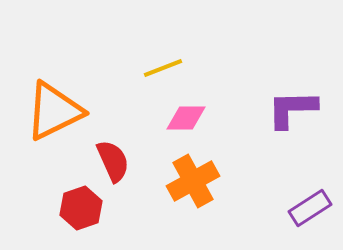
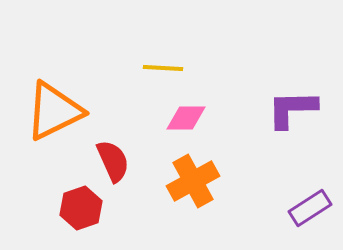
yellow line: rotated 24 degrees clockwise
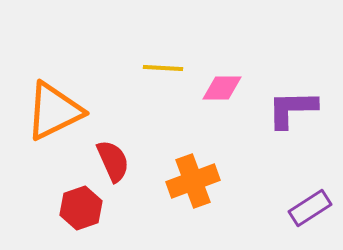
pink diamond: moved 36 px right, 30 px up
orange cross: rotated 9 degrees clockwise
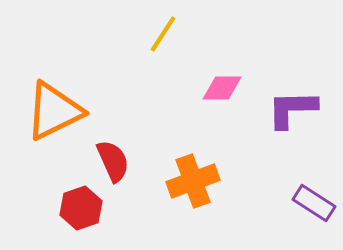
yellow line: moved 34 px up; rotated 60 degrees counterclockwise
purple rectangle: moved 4 px right, 5 px up; rotated 66 degrees clockwise
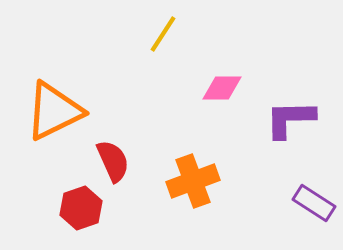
purple L-shape: moved 2 px left, 10 px down
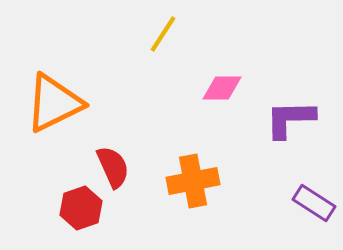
orange triangle: moved 8 px up
red semicircle: moved 6 px down
orange cross: rotated 9 degrees clockwise
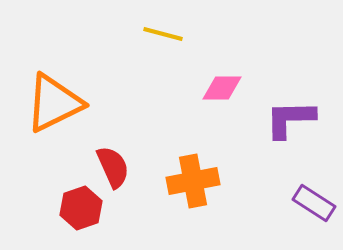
yellow line: rotated 72 degrees clockwise
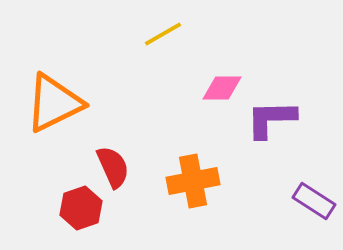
yellow line: rotated 45 degrees counterclockwise
purple L-shape: moved 19 px left
purple rectangle: moved 2 px up
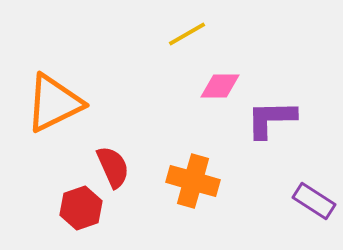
yellow line: moved 24 px right
pink diamond: moved 2 px left, 2 px up
orange cross: rotated 27 degrees clockwise
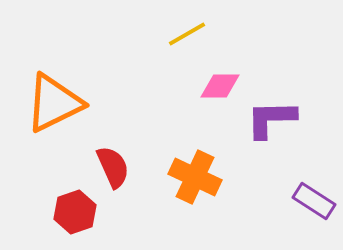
orange cross: moved 2 px right, 4 px up; rotated 9 degrees clockwise
red hexagon: moved 6 px left, 4 px down
